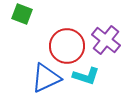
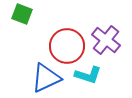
cyan L-shape: moved 2 px right, 1 px up
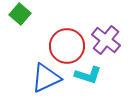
green square: moved 2 px left; rotated 20 degrees clockwise
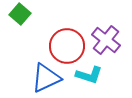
cyan L-shape: moved 1 px right
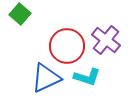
cyan L-shape: moved 2 px left, 2 px down
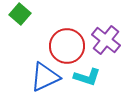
blue triangle: moved 1 px left, 1 px up
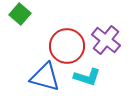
blue triangle: rotated 40 degrees clockwise
